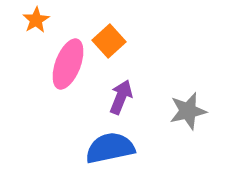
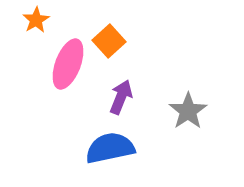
gray star: rotated 21 degrees counterclockwise
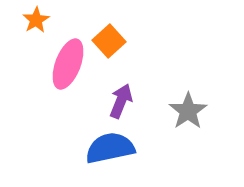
purple arrow: moved 4 px down
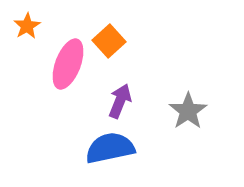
orange star: moved 9 px left, 6 px down
purple arrow: moved 1 px left
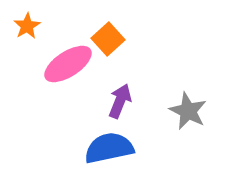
orange square: moved 1 px left, 2 px up
pink ellipse: rotated 36 degrees clockwise
gray star: rotated 12 degrees counterclockwise
blue semicircle: moved 1 px left
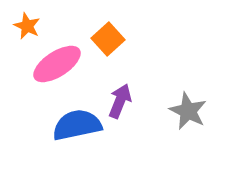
orange star: rotated 16 degrees counterclockwise
pink ellipse: moved 11 px left
blue semicircle: moved 32 px left, 23 px up
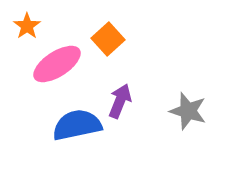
orange star: rotated 12 degrees clockwise
gray star: rotated 9 degrees counterclockwise
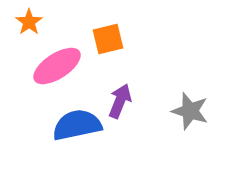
orange star: moved 2 px right, 4 px up
orange square: rotated 28 degrees clockwise
pink ellipse: moved 2 px down
gray star: moved 2 px right
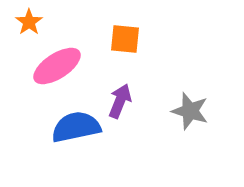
orange square: moved 17 px right; rotated 20 degrees clockwise
blue semicircle: moved 1 px left, 2 px down
